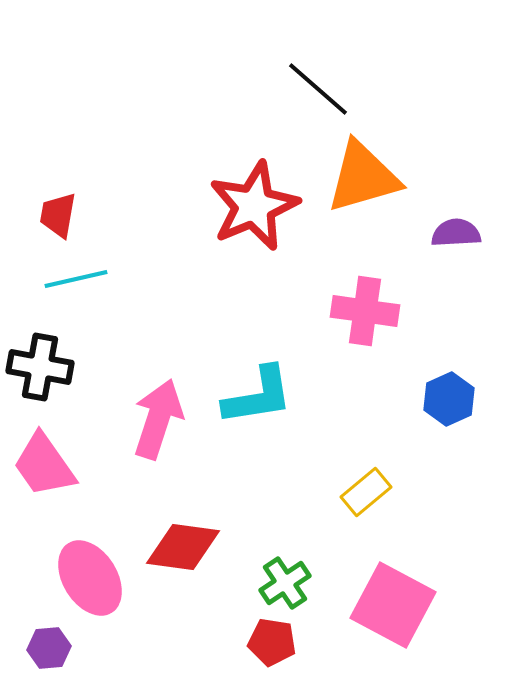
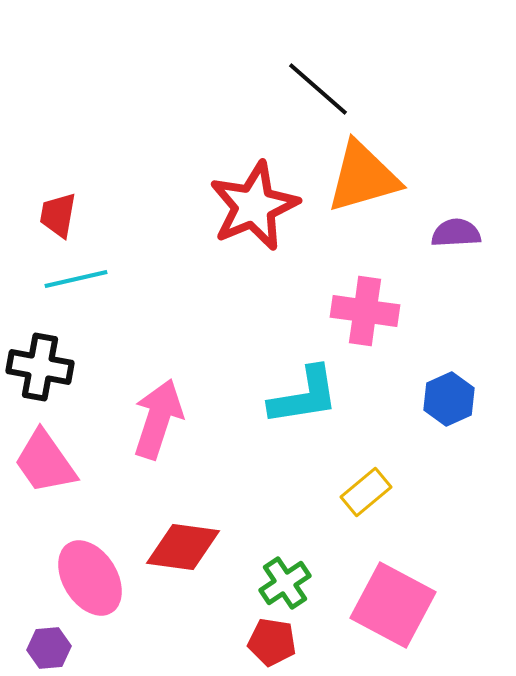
cyan L-shape: moved 46 px right
pink trapezoid: moved 1 px right, 3 px up
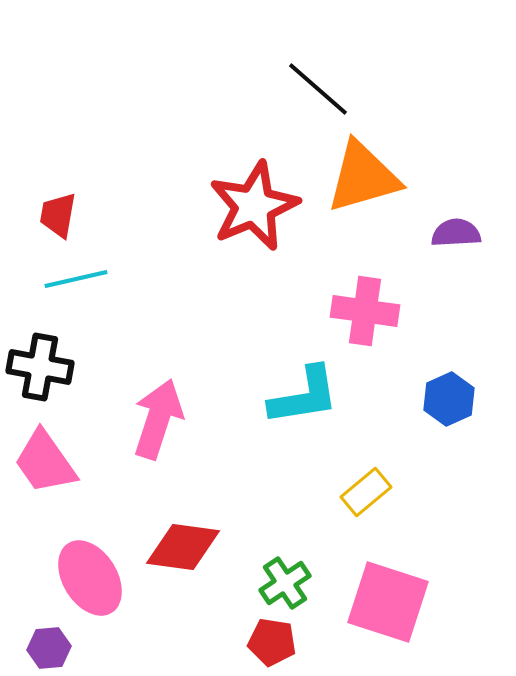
pink square: moved 5 px left, 3 px up; rotated 10 degrees counterclockwise
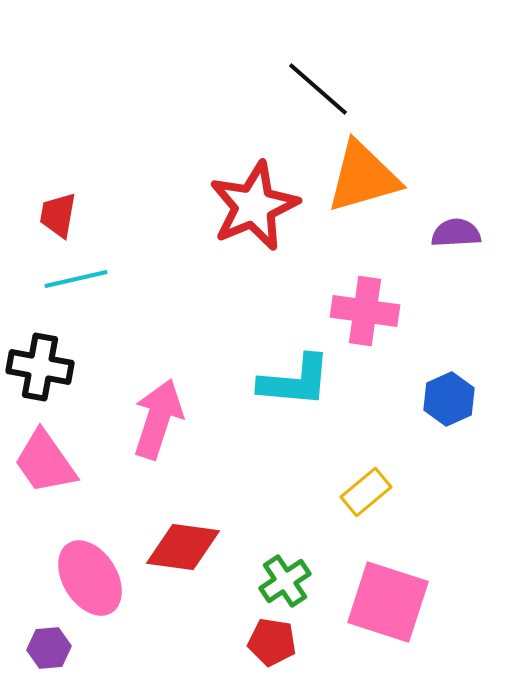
cyan L-shape: moved 9 px left, 15 px up; rotated 14 degrees clockwise
green cross: moved 2 px up
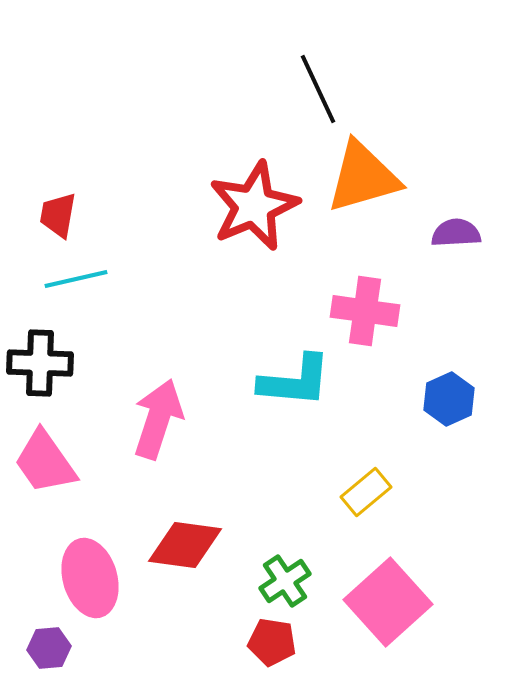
black line: rotated 24 degrees clockwise
black cross: moved 4 px up; rotated 8 degrees counterclockwise
red diamond: moved 2 px right, 2 px up
pink ellipse: rotated 16 degrees clockwise
pink square: rotated 30 degrees clockwise
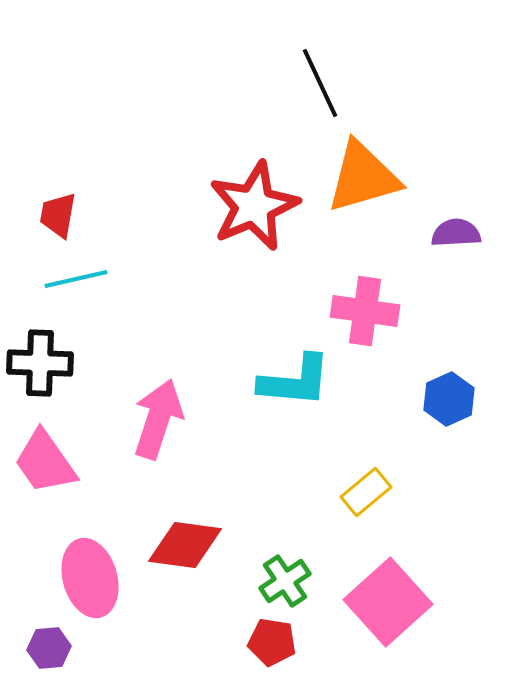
black line: moved 2 px right, 6 px up
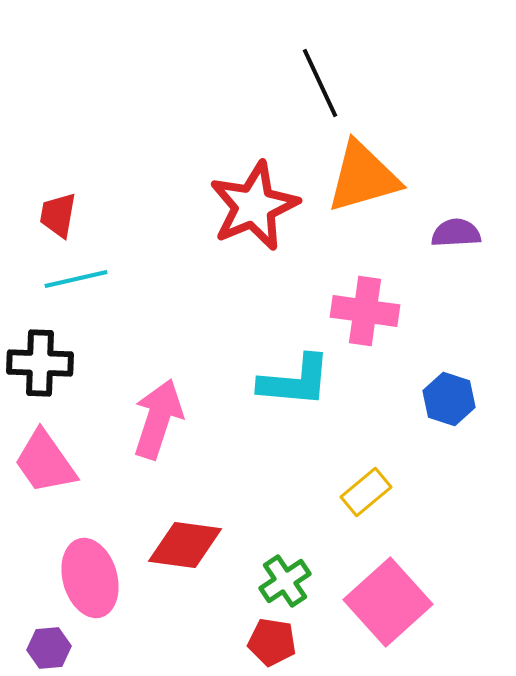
blue hexagon: rotated 18 degrees counterclockwise
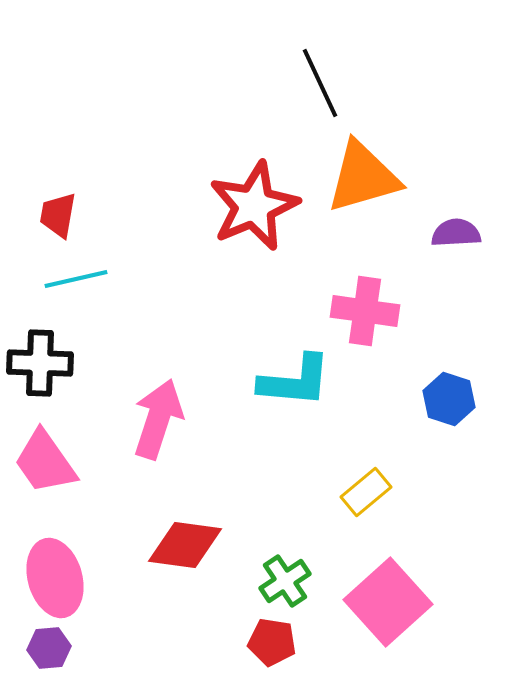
pink ellipse: moved 35 px left
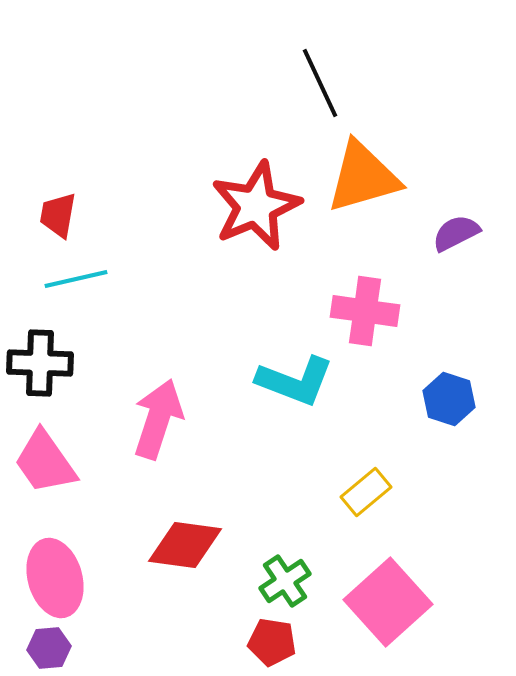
red star: moved 2 px right
purple semicircle: rotated 24 degrees counterclockwise
cyan L-shape: rotated 16 degrees clockwise
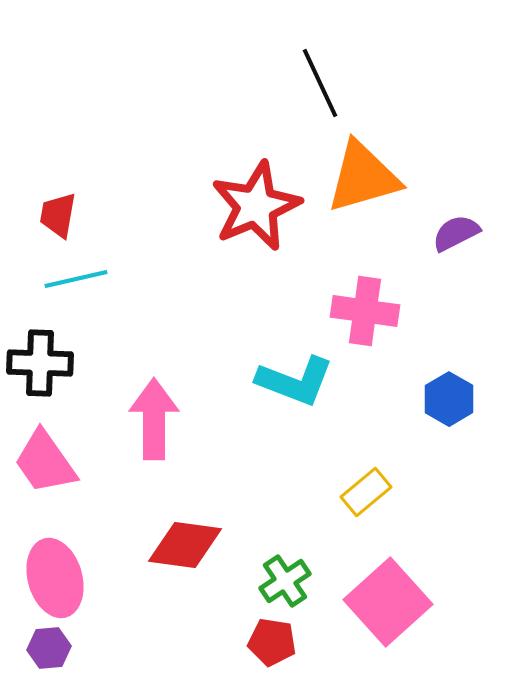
blue hexagon: rotated 12 degrees clockwise
pink arrow: moved 4 px left; rotated 18 degrees counterclockwise
